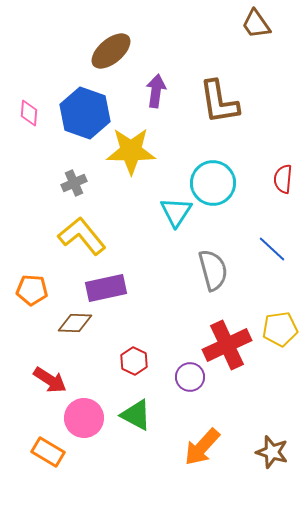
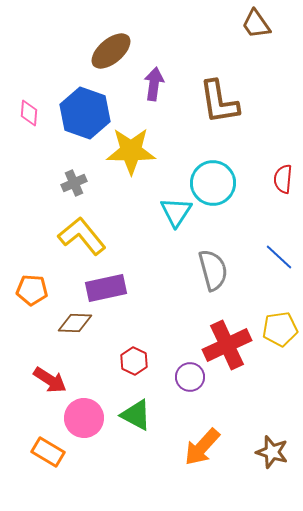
purple arrow: moved 2 px left, 7 px up
blue line: moved 7 px right, 8 px down
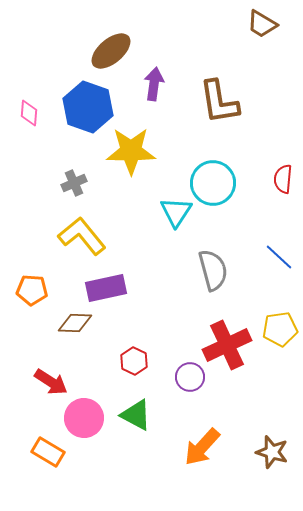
brown trapezoid: moved 6 px right; rotated 24 degrees counterclockwise
blue hexagon: moved 3 px right, 6 px up
red arrow: moved 1 px right, 2 px down
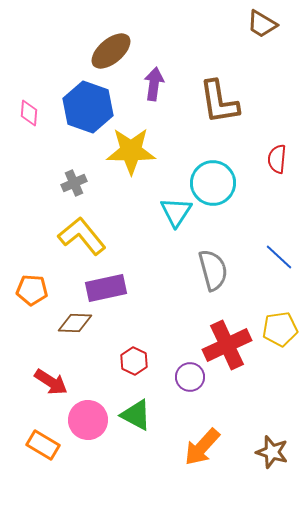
red semicircle: moved 6 px left, 20 px up
pink circle: moved 4 px right, 2 px down
orange rectangle: moved 5 px left, 7 px up
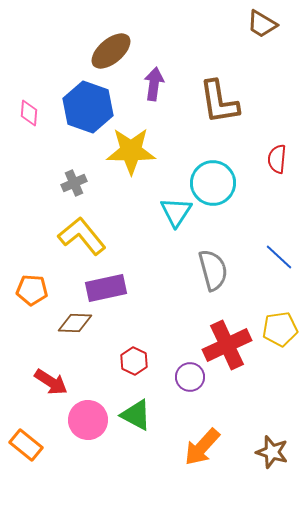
orange rectangle: moved 17 px left; rotated 8 degrees clockwise
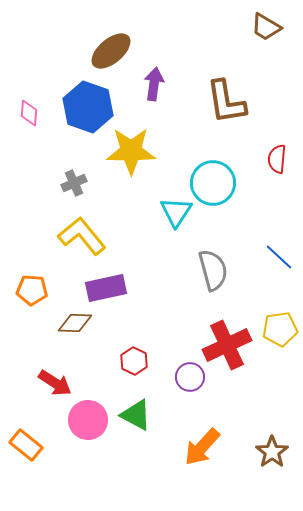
brown trapezoid: moved 4 px right, 3 px down
brown L-shape: moved 7 px right
red arrow: moved 4 px right, 1 px down
brown star: rotated 20 degrees clockwise
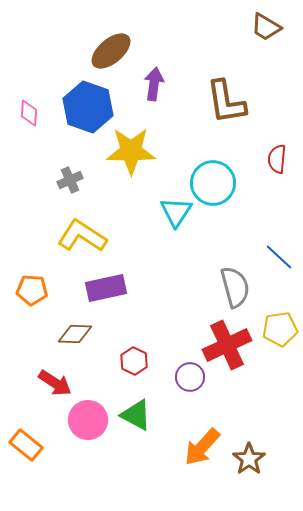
gray cross: moved 4 px left, 3 px up
yellow L-shape: rotated 18 degrees counterclockwise
gray semicircle: moved 22 px right, 17 px down
brown diamond: moved 11 px down
brown star: moved 23 px left, 7 px down
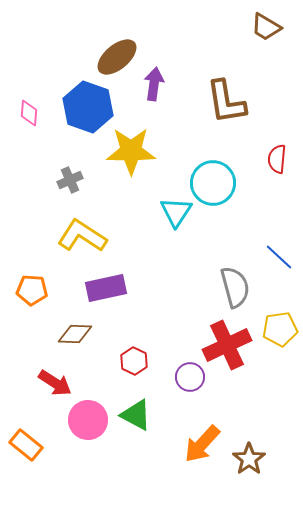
brown ellipse: moved 6 px right, 6 px down
orange arrow: moved 3 px up
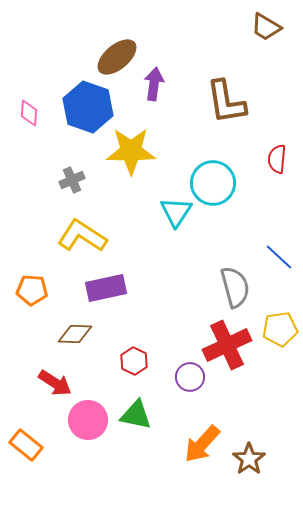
gray cross: moved 2 px right
green triangle: rotated 16 degrees counterclockwise
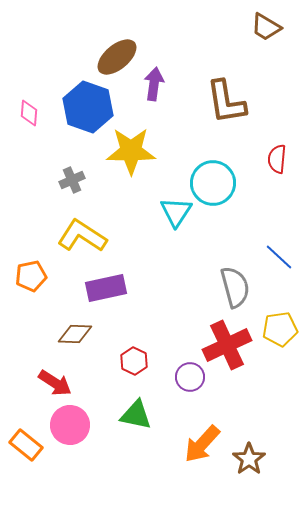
orange pentagon: moved 1 px left, 14 px up; rotated 16 degrees counterclockwise
pink circle: moved 18 px left, 5 px down
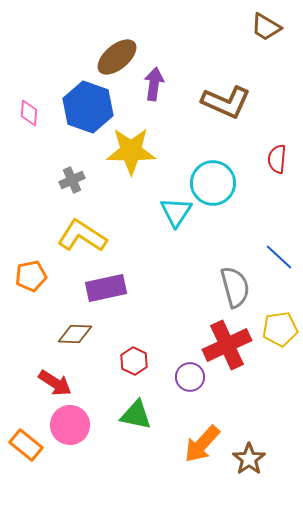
brown L-shape: rotated 57 degrees counterclockwise
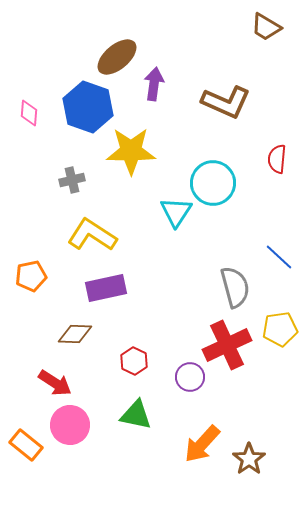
gray cross: rotated 10 degrees clockwise
yellow L-shape: moved 10 px right, 1 px up
